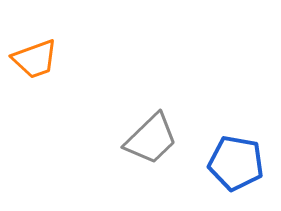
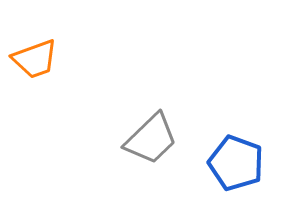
blue pentagon: rotated 10 degrees clockwise
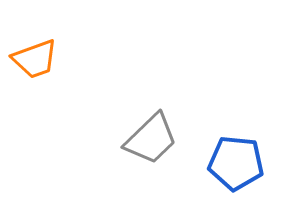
blue pentagon: rotated 14 degrees counterclockwise
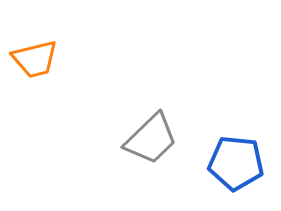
orange trapezoid: rotated 6 degrees clockwise
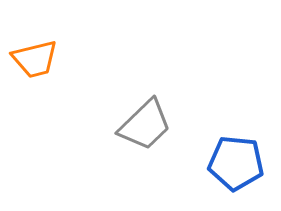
gray trapezoid: moved 6 px left, 14 px up
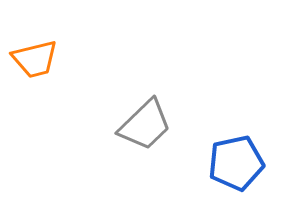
blue pentagon: rotated 18 degrees counterclockwise
